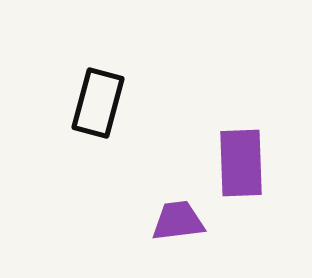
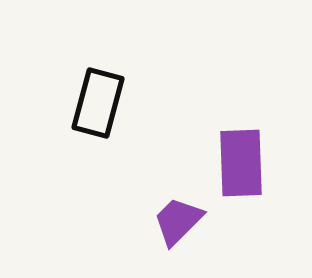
purple trapezoid: rotated 38 degrees counterclockwise
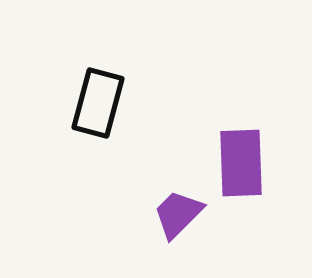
purple trapezoid: moved 7 px up
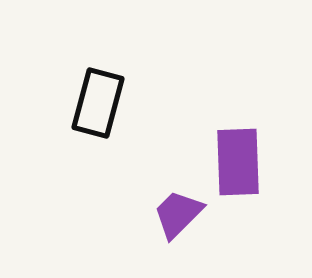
purple rectangle: moved 3 px left, 1 px up
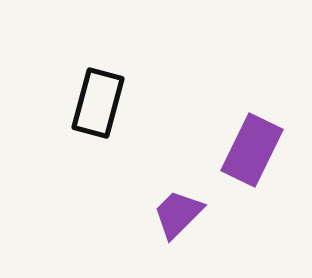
purple rectangle: moved 14 px right, 12 px up; rotated 28 degrees clockwise
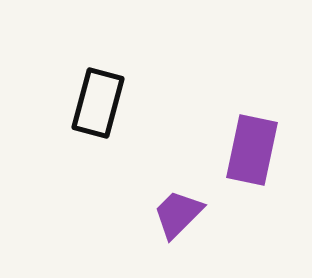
purple rectangle: rotated 14 degrees counterclockwise
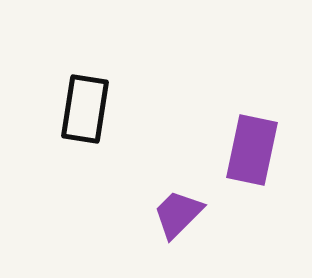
black rectangle: moved 13 px left, 6 px down; rotated 6 degrees counterclockwise
